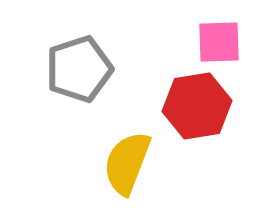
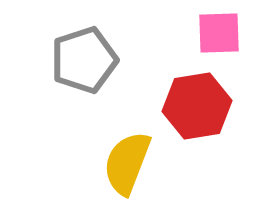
pink square: moved 9 px up
gray pentagon: moved 5 px right, 9 px up
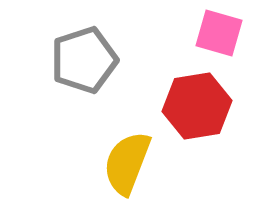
pink square: rotated 18 degrees clockwise
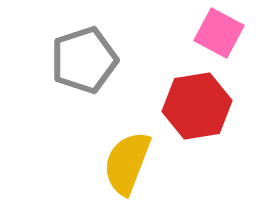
pink square: rotated 12 degrees clockwise
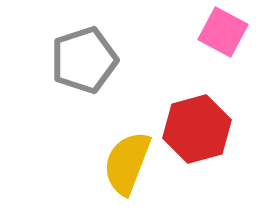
pink square: moved 4 px right, 1 px up
red hexagon: moved 23 px down; rotated 6 degrees counterclockwise
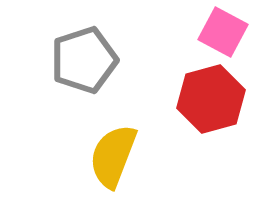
red hexagon: moved 14 px right, 30 px up
yellow semicircle: moved 14 px left, 7 px up
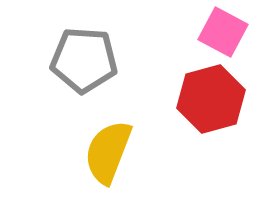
gray pentagon: rotated 22 degrees clockwise
yellow semicircle: moved 5 px left, 4 px up
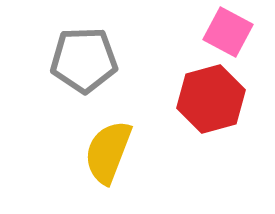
pink square: moved 5 px right
gray pentagon: rotated 6 degrees counterclockwise
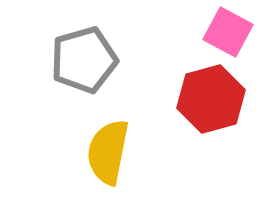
gray pentagon: rotated 14 degrees counterclockwise
yellow semicircle: rotated 10 degrees counterclockwise
